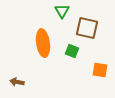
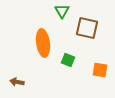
green square: moved 4 px left, 9 px down
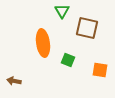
brown arrow: moved 3 px left, 1 px up
